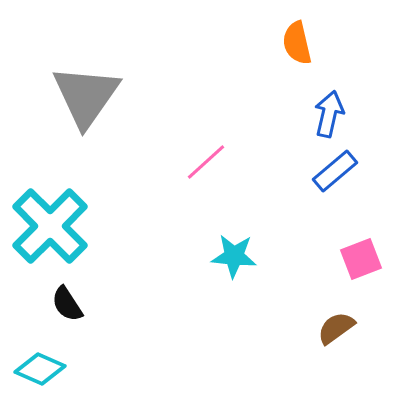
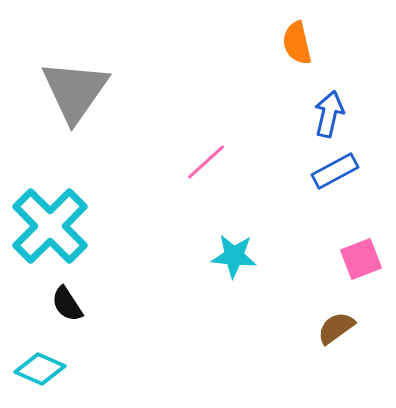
gray triangle: moved 11 px left, 5 px up
blue rectangle: rotated 12 degrees clockwise
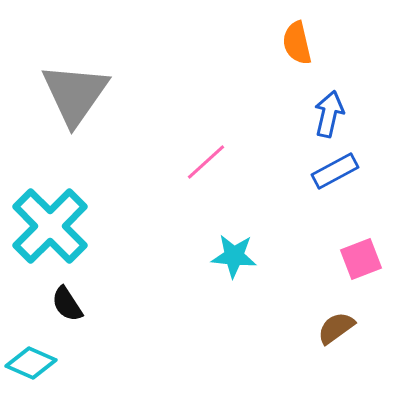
gray triangle: moved 3 px down
cyan diamond: moved 9 px left, 6 px up
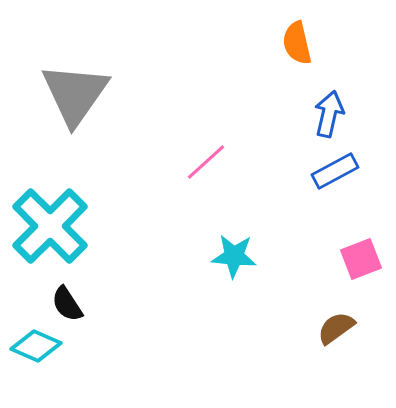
cyan diamond: moved 5 px right, 17 px up
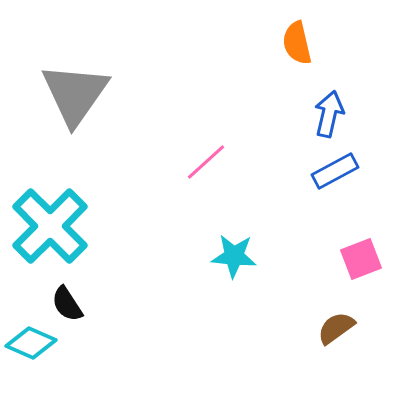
cyan diamond: moved 5 px left, 3 px up
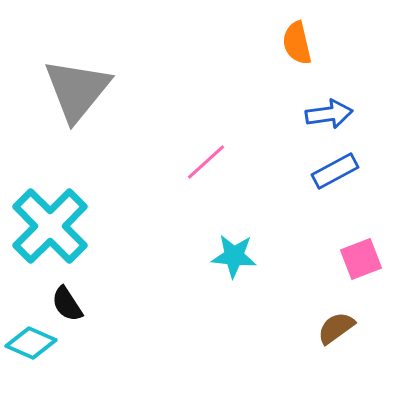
gray triangle: moved 2 px right, 4 px up; rotated 4 degrees clockwise
blue arrow: rotated 69 degrees clockwise
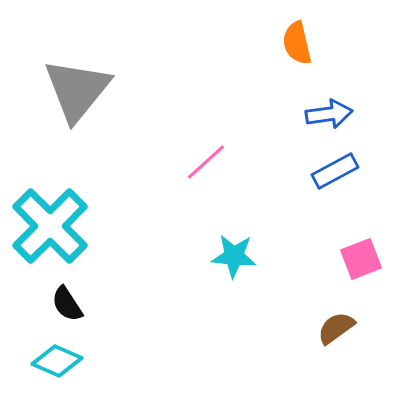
cyan diamond: moved 26 px right, 18 px down
